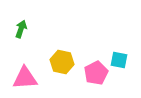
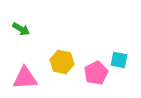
green arrow: rotated 102 degrees clockwise
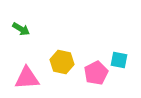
pink triangle: moved 2 px right
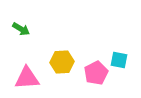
yellow hexagon: rotated 15 degrees counterclockwise
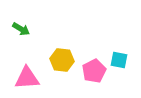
yellow hexagon: moved 2 px up; rotated 10 degrees clockwise
pink pentagon: moved 2 px left, 2 px up
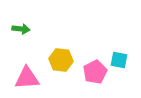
green arrow: rotated 24 degrees counterclockwise
yellow hexagon: moved 1 px left
pink pentagon: moved 1 px right, 1 px down
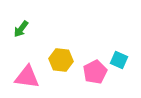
green arrow: rotated 120 degrees clockwise
cyan square: rotated 12 degrees clockwise
pink triangle: moved 1 px up; rotated 12 degrees clockwise
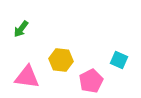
pink pentagon: moved 4 px left, 9 px down
